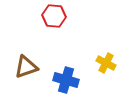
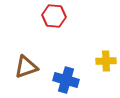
yellow cross: moved 2 px up; rotated 30 degrees counterclockwise
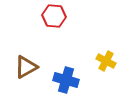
yellow cross: rotated 30 degrees clockwise
brown triangle: rotated 10 degrees counterclockwise
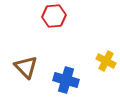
red hexagon: rotated 10 degrees counterclockwise
brown triangle: rotated 45 degrees counterclockwise
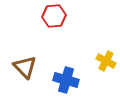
brown triangle: moved 1 px left
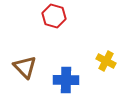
red hexagon: rotated 20 degrees clockwise
blue cross: rotated 15 degrees counterclockwise
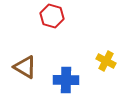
red hexagon: moved 2 px left
brown triangle: rotated 15 degrees counterclockwise
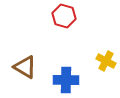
red hexagon: moved 12 px right
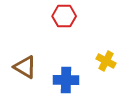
red hexagon: rotated 15 degrees counterclockwise
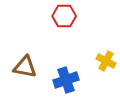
brown triangle: rotated 20 degrees counterclockwise
blue cross: rotated 20 degrees counterclockwise
